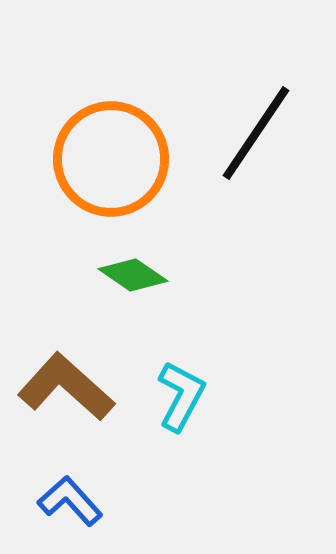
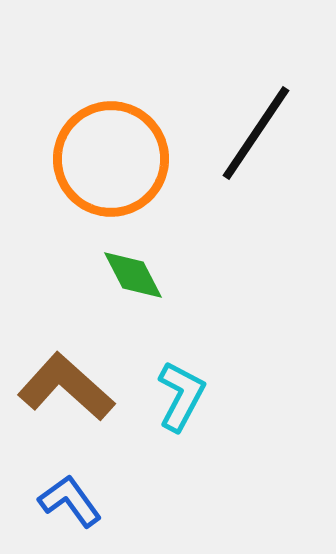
green diamond: rotated 28 degrees clockwise
blue L-shape: rotated 6 degrees clockwise
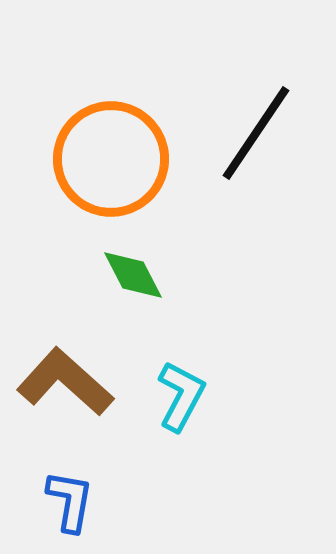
brown L-shape: moved 1 px left, 5 px up
blue L-shape: rotated 46 degrees clockwise
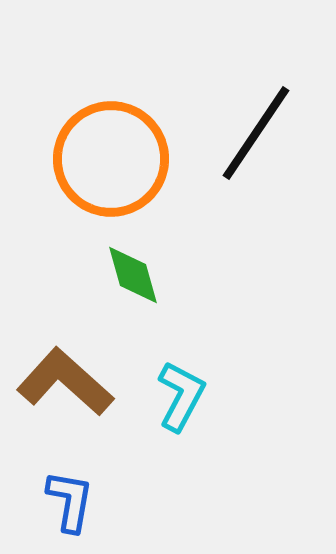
green diamond: rotated 12 degrees clockwise
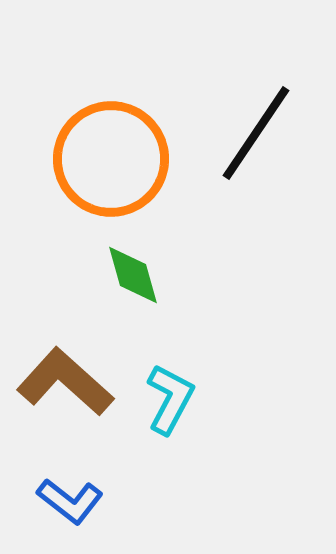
cyan L-shape: moved 11 px left, 3 px down
blue L-shape: rotated 118 degrees clockwise
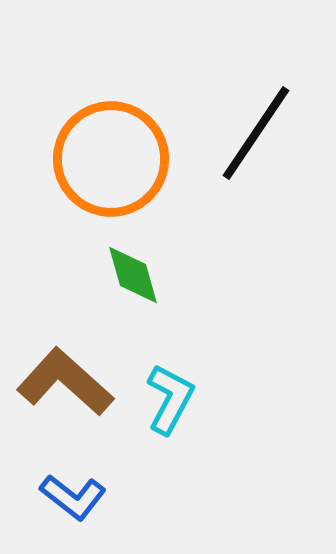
blue L-shape: moved 3 px right, 4 px up
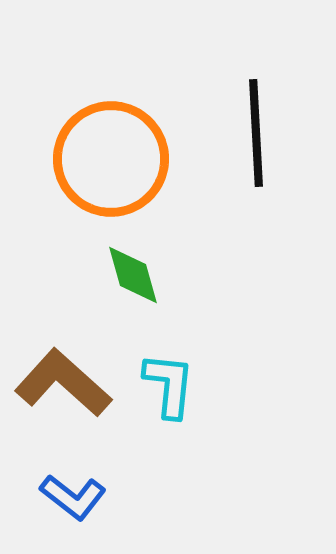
black line: rotated 37 degrees counterclockwise
brown L-shape: moved 2 px left, 1 px down
cyan L-shape: moved 1 px left, 14 px up; rotated 22 degrees counterclockwise
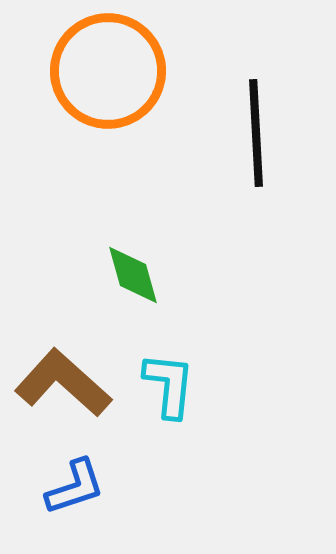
orange circle: moved 3 px left, 88 px up
blue L-shape: moved 2 px right, 10 px up; rotated 56 degrees counterclockwise
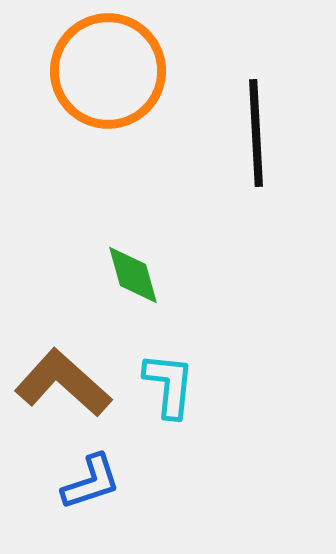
blue L-shape: moved 16 px right, 5 px up
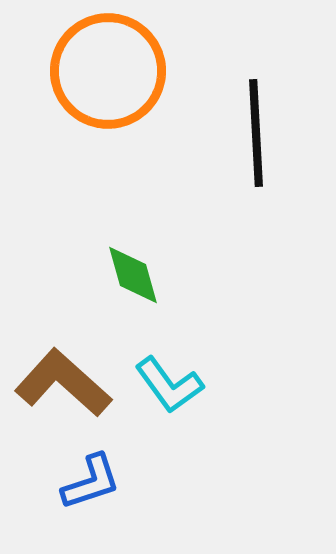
cyan L-shape: rotated 138 degrees clockwise
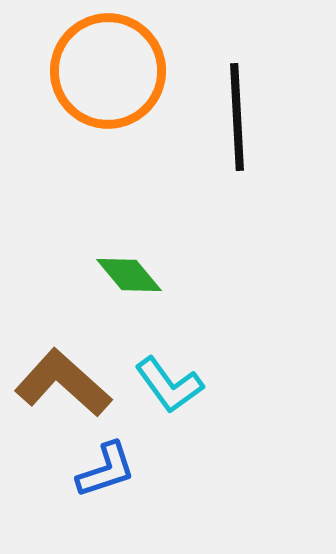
black line: moved 19 px left, 16 px up
green diamond: moved 4 px left; rotated 24 degrees counterclockwise
blue L-shape: moved 15 px right, 12 px up
